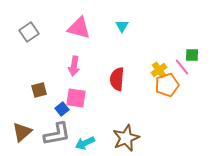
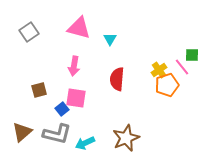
cyan triangle: moved 12 px left, 13 px down
gray L-shape: rotated 24 degrees clockwise
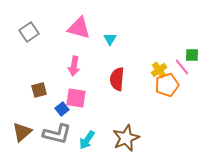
cyan arrow: moved 2 px right, 3 px up; rotated 30 degrees counterclockwise
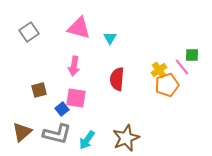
cyan triangle: moved 1 px up
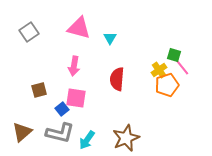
green square: moved 18 px left; rotated 16 degrees clockwise
gray L-shape: moved 3 px right, 1 px up
